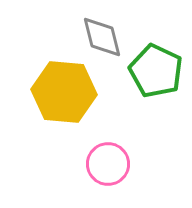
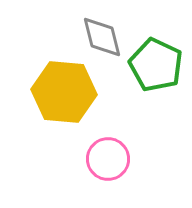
green pentagon: moved 6 px up
pink circle: moved 5 px up
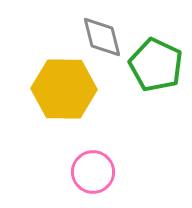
yellow hexagon: moved 3 px up; rotated 4 degrees counterclockwise
pink circle: moved 15 px left, 13 px down
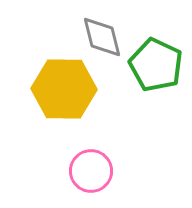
pink circle: moved 2 px left, 1 px up
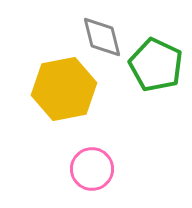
yellow hexagon: rotated 12 degrees counterclockwise
pink circle: moved 1 px right, 2 px up
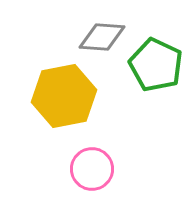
gray diamond: rotated 72 degrees counterclockwise
yellow hexagon: moved 7 px down
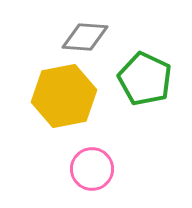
gray diamond: moved 17 px left
green pentagon: moved 11 px left, 14 px down
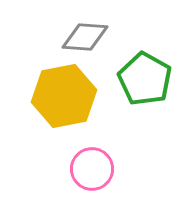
green pentagon: rotated 4 degrees clockwise
